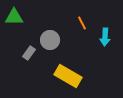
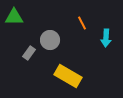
cyan arrow: moved 1 px right, 1 px down
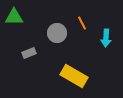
gray circle: moved 7 px right, 7 px up
gray rectangle: rotated 32 degrees clockwise
yellow rectangle: moved 6 px right
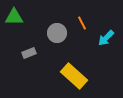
cyan arrow: rotated 42 degrees clockwise
yellow rectangle: rotated 12 degrees clockwise
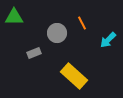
cyan arrow: moved 2 px right, 2 px down
gray rectangle: moved 5 px right
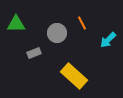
green triangle: moved 2 px right, 7 px down
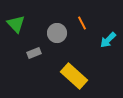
green triangle: rotated 48 degrees clockwise
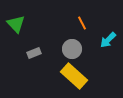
gray circle: moved 15 px right, 16 px down
